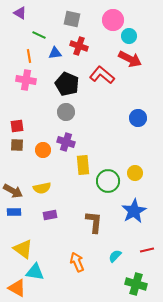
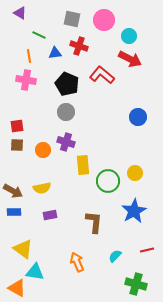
pink circle: moved 9 px left
blue circle: moved 1 px up
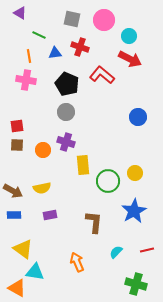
red cross: moved 1 px right, 1 px down
blue rectangle: moved 3 px down
cyan semicircle: moved 1 px right, 4 px up
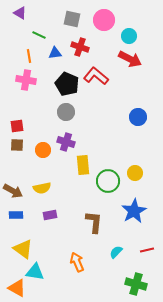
red L-shape: moved 6 px left, 1 px down
blue rectangle: moved 2 px right
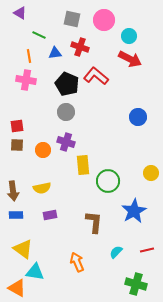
yellow circle: moved 16 px right
brown arrow: rotated 54 degrees clockwise
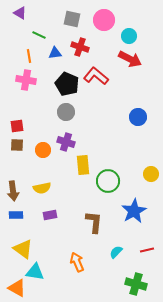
yellow circle: moved 1 px down
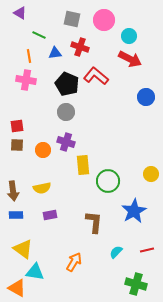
blue circle: moved 8 px right, 20 px up
orange arrow: moved 3 px left; rotated 54 degrees clockwise
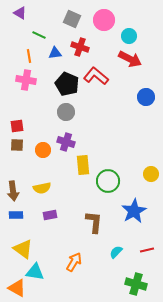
gray square: rotated 12 degrees clockwise
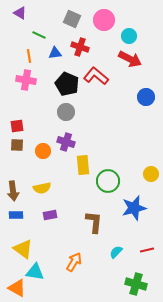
orange circle: moved 1 px down
blue star: moved 3 px up; rotated 15 degrees clockwise
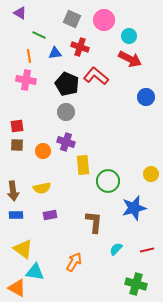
cyan semicircle: moved 3 px up
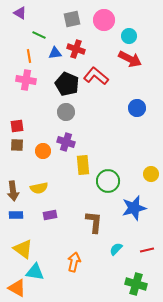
gray square: rotated 36 degrees counterclockwise
red cross: moved 4 px left, 2 px down
blue circle: moved 9 px left, 11 px down
yellow semicircle: moved 3 px left
orange arrow: rotated 18 degrees counterclockwise
